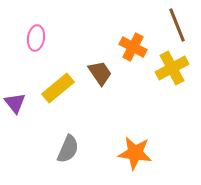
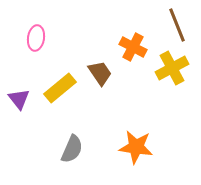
yellow rectangle: moved 2 px right
purple triangle: moved 4 px right, 4 px up
gray semicircle: moved 4 px right
orange star: moved 1 px right, 6 px up
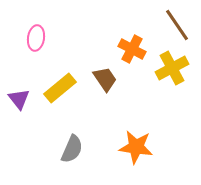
brown line: rotated 12 degrees counterclockwise
orange cross: moved 1 px left, 2 px down
brown trapezoid: moved 5 px right, 6 px down
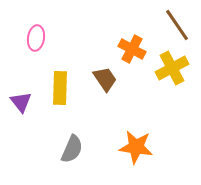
yellow rectangle: rotated 48 degrees counterclockwise
purple triangle: moved 2 px right, 3 px down
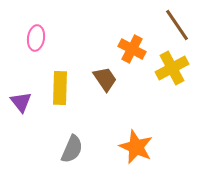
orange star: rotated 16 degrees clockwise
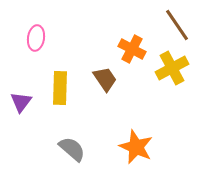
purple triangle: rotated 15 degrees clockwise
gray semicircle: rotated 72 degrees counterclockwise
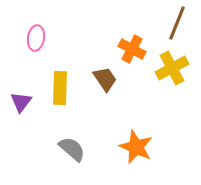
brown line: moved 2 px up; rotated 56 degrees clockwise
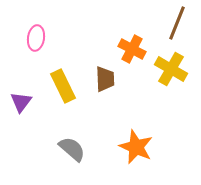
yellow cross: moved 1 px left, 1 px down; rotated 32 degrees counterclockwise
brown trapezoid: rotated 32 degrees clockwise
yellow rectangle: moved 3 px right, 2 px up; rotated 28 degrees counterclockwise
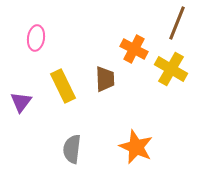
orange cross: moved 2 px right
gray semicircle: rotated 124 degrees counterclockwise
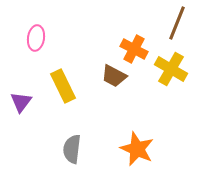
brown trapezoid: moved 9 px right, 3 px up; rotated 120 degrees clockwise
orange star: moved 1 px right, 2 px down
